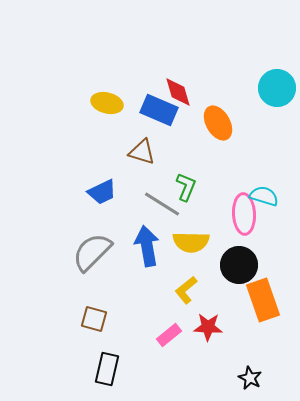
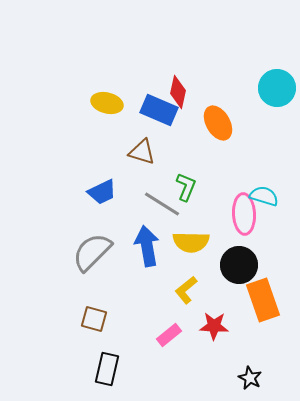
red diamond: rotated 28 degrees clockwise
red star: moved 6 px right, 1 px up
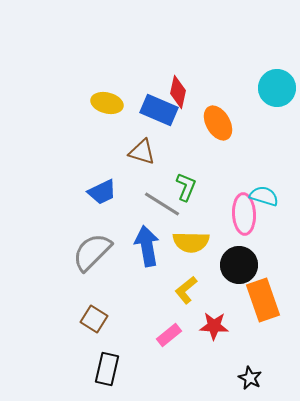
brown square: rotated 16 degrees clockwise
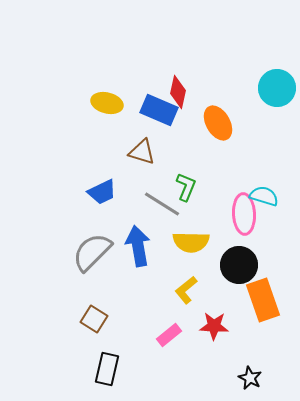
blue arrow: moved 9 px left
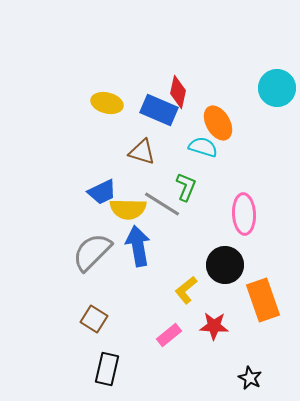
cyan semicircle: moved 61 px left, 49 px up
yellow semicircle: moved 63 px left, 33 px up
black circle: moved 14 px left
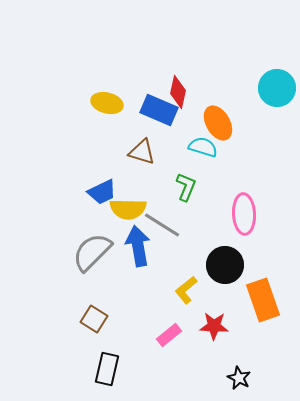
gray line: moved 21 px down
black star: moved 11 px left
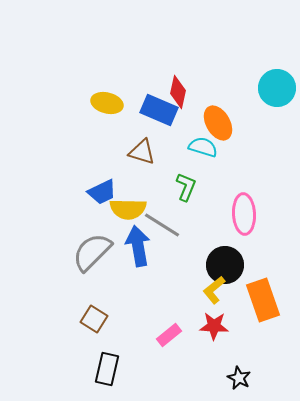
yellow L-shape: moved 28 px right
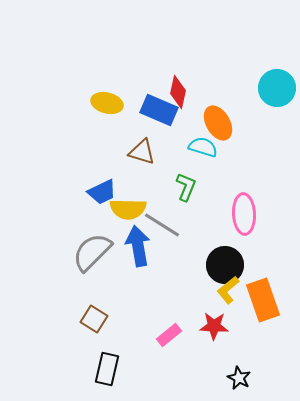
yellow L-shape: moved 14 px right
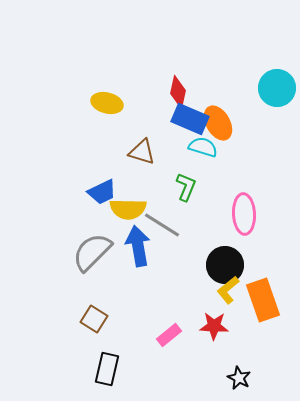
blue rectangle: moved 31 px right, 9 px down
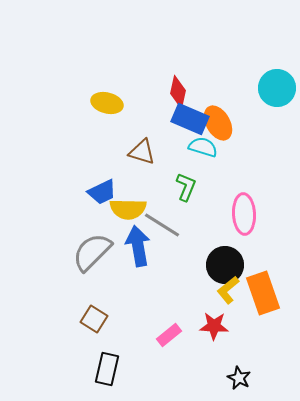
orange rectangle: moved 7 px up
